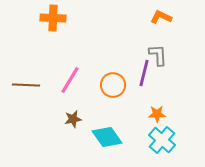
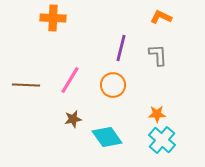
purple line: moved 23 px left, 25 px up
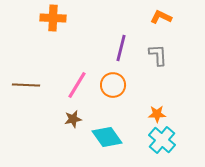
pink line: moved 7 px right, 5 px down
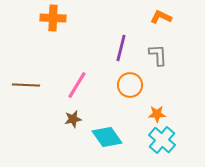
orange circle: moved 17 px right
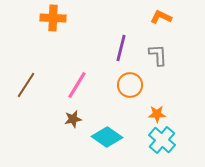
brown line: rotated 60 degrees counterclockwise
cyan diamond: rotated 20 degrees counterclockwise
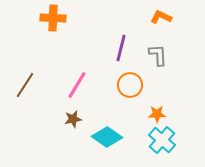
brown line: moved 1 px left
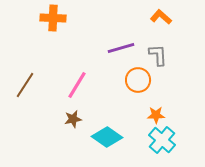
orange L-shape: rotated 15 degrees clockwise
purple line: rotated 60 degrees clockwise
orange circle: moved 8 px right, 5 px up
orange star: moved 1 px left, 1 px down
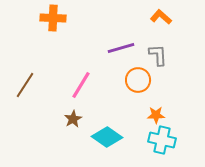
pink line: moved 4 px right
brown star: rotated 18 degrees counterclockwise
cyan cross: rotated 28 degrees counterclockwise
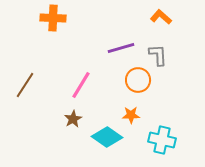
orange star: moved 25 px left
